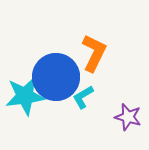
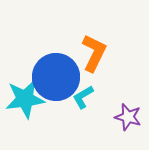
cyan star: moved 3 px down
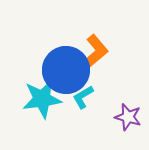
orange L-shape: rotated 24 degrees clockwise
blue circle: moved 10 px right, 7 px up
cyan star: moved 17 px right
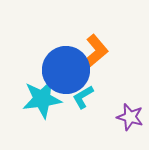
purple star: moved 2 px right
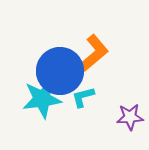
blue circle: moved 6 px left, 1 px down
cyan L-shape: rotated 15 degrees clockwise
purple star: rotated 20 degrees counterclockwise
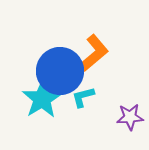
cyan star: rotated 24 degrees counterclockwise
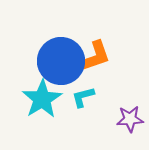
orange L-shape: moved 4 px down; rotated 21 degrees clockwise
blue circle: moved 1 px right, 10 px up
purple star: moved 2 px down
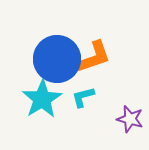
blue circle: moved 4 px left, 2 px up
purple star: rotated 20 degrees clockwise
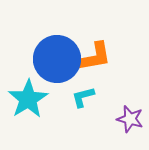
orange L-shape: rotated 9 degrees clockwise
cyan star: moved 14 px left
